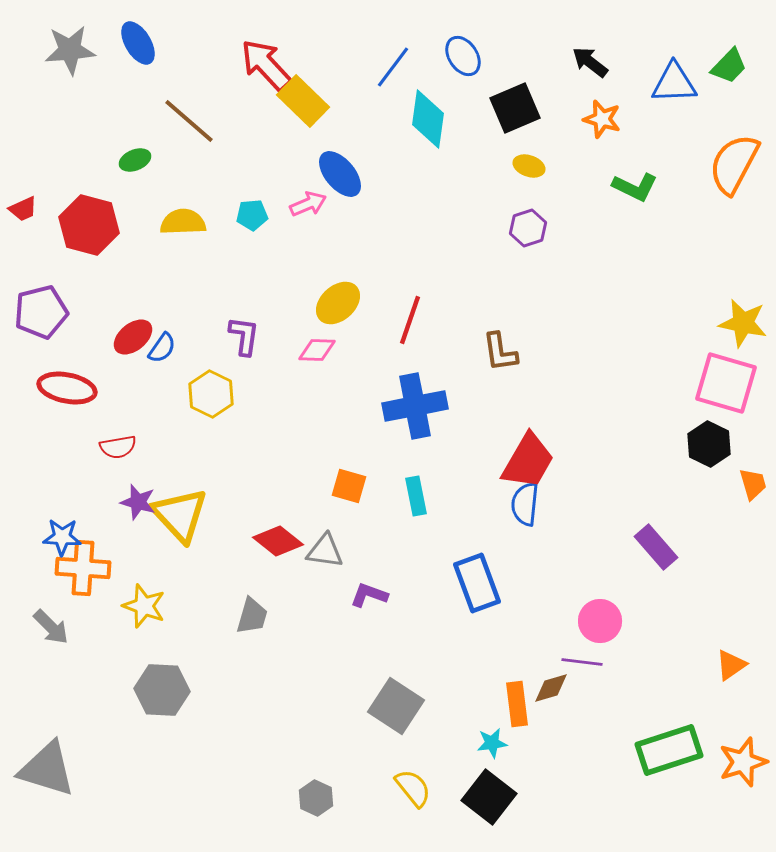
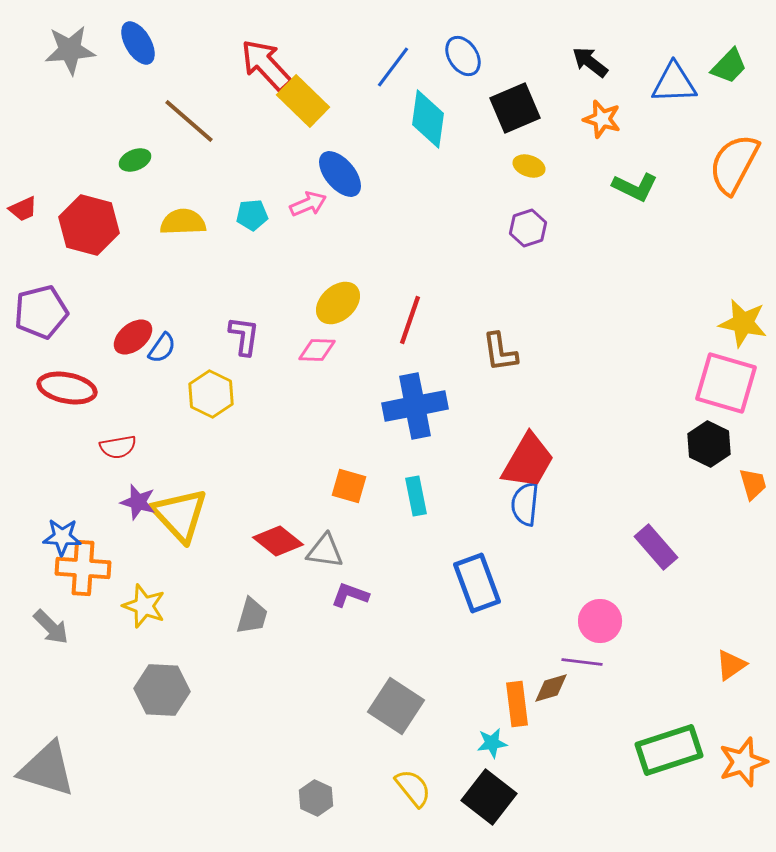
purple L-shape at (369, 595): moved 19 px left
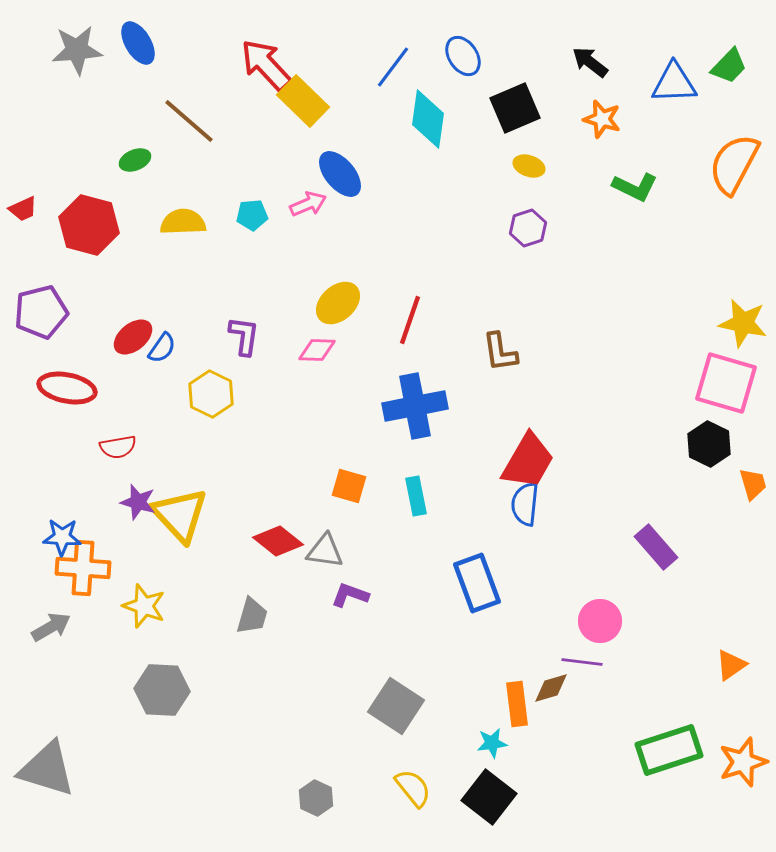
gray star at (70, 50): moved 7 px right
gray arrow at (51, 627): rotated 75 degrees counterclockwise
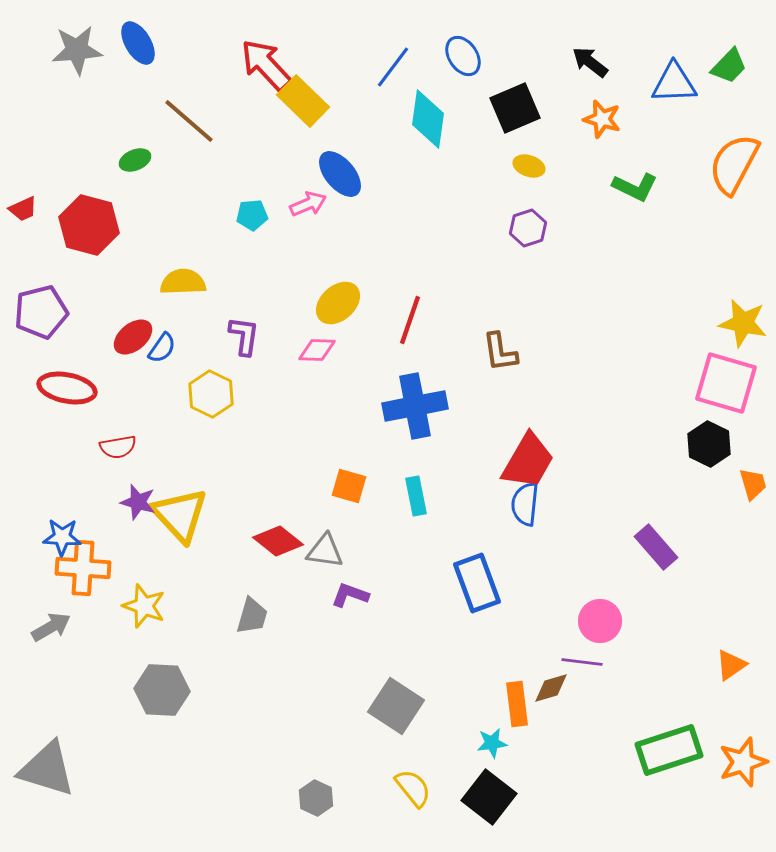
yellow semicircle at (183, 222): moved 60 px down
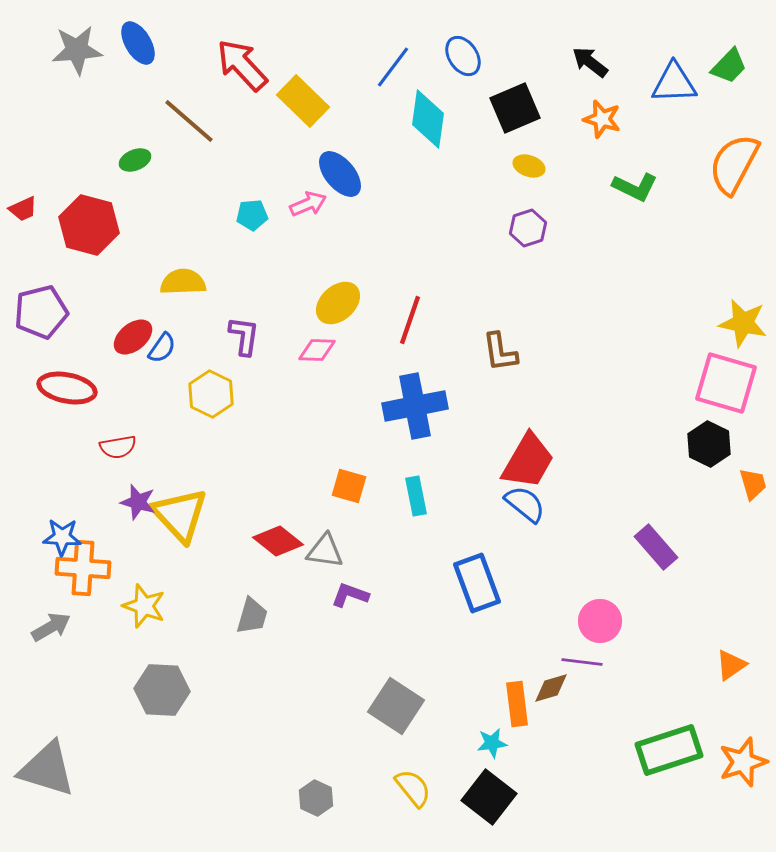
red arrow at (266, 65): moved 24 px left
blue semicircle at (525, 504): rotated 123 degrees clockwise
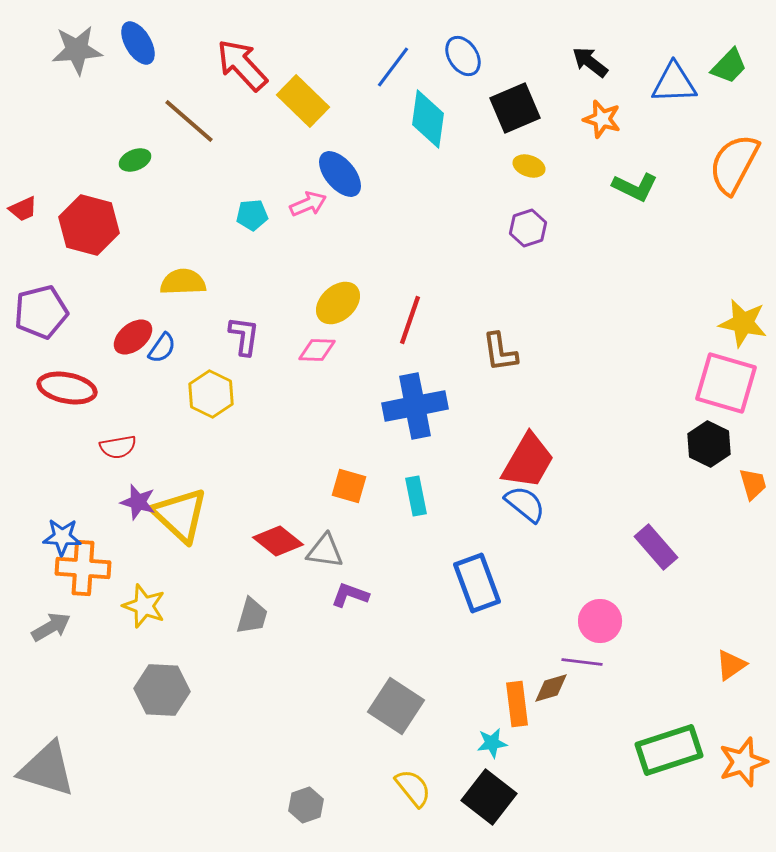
yellow triangle at (180, 515): rotated 4 degrees counterclockwise
gray hexagon at (316, 798): moved 10 px left, 7 px down; rotated 16 degrees clockwise
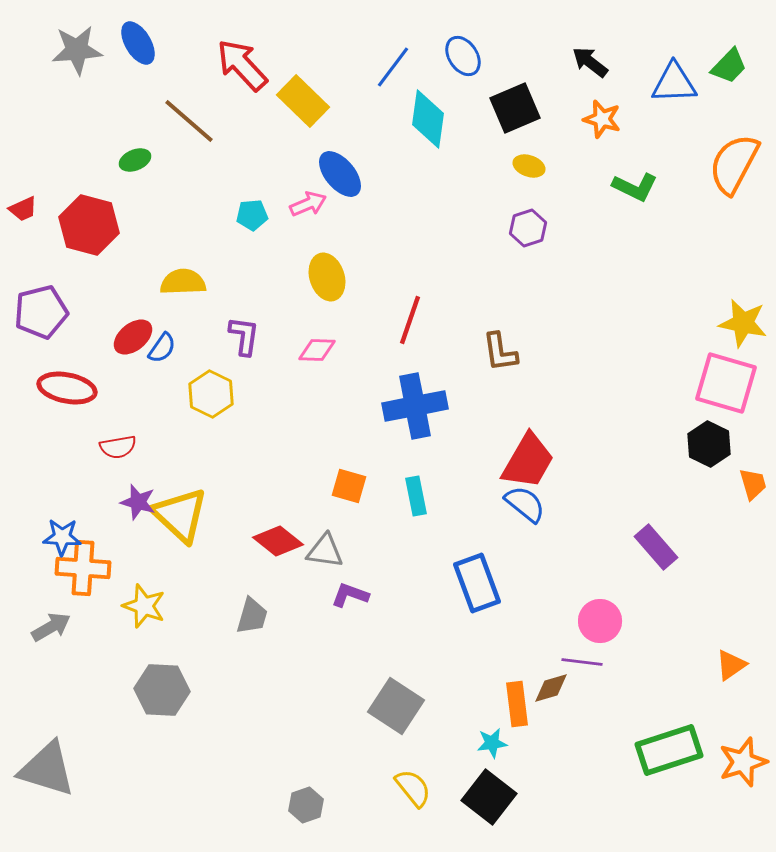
yellow ellipse at (338, 303): moved 11 px left, 26 px up; rotated 66 degrees counterclockwise
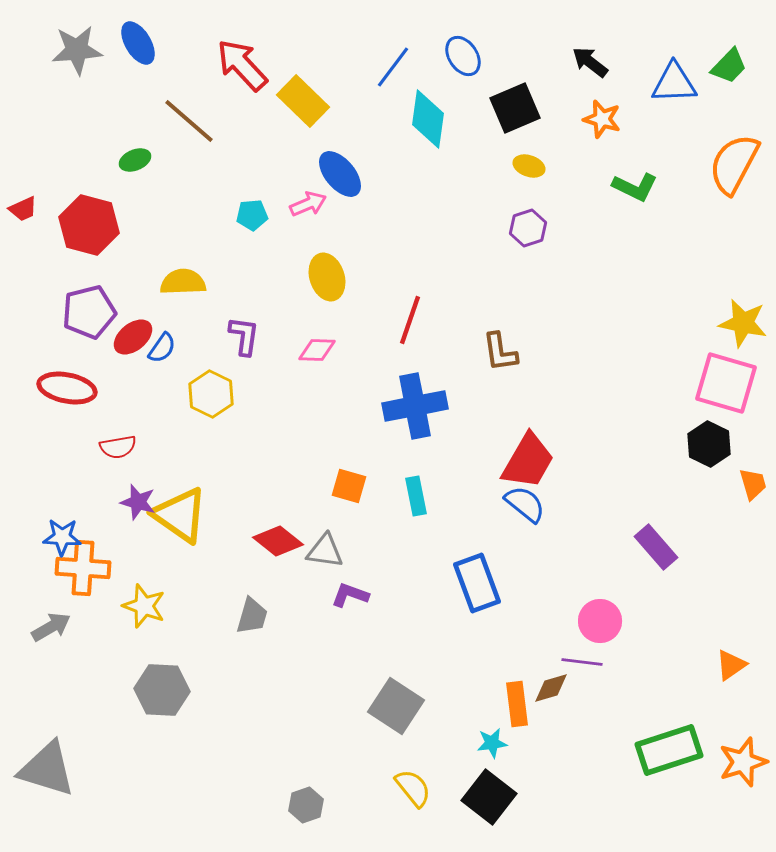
purple pentagon at (41, 312): moved 48 px right
yellow triangle at (180, 515): rotated 8 degrees counterclockwise
